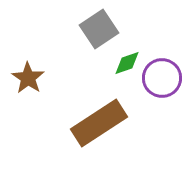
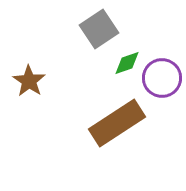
brown star: moved 1 px right, 3 px down
brown rectangle: moved 18 px right
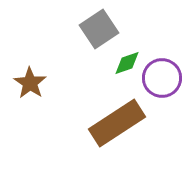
brown star: moved 1 px right, 2 px down
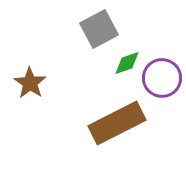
gray square: rotated 6 degrees clockwise
brown rectangle: rotated 6 degrees clockwise
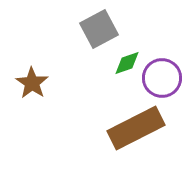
brown star: moved 2 px right
brown rectangle: moved 19 px right, 5 px down
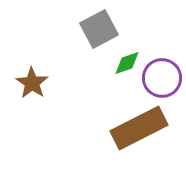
brown rectangle: moved 3 px right
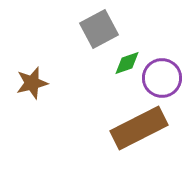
brown star: rotated 24 degrees clockwise
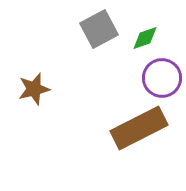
green diamond: moved 18 px right, 25 px up
brown star: moved 2 px right, 6 px down
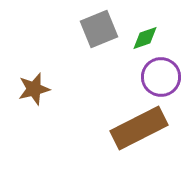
gray square: rotated 6 degrees clockwise
purple circle: moved 1 px left, 1 px up
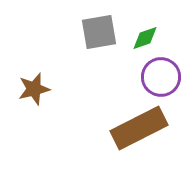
gray square: moved 3 px down; rotated 12 degrees clockwise
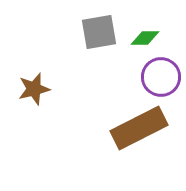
green diamond: rotated 20 degrees clockwise
